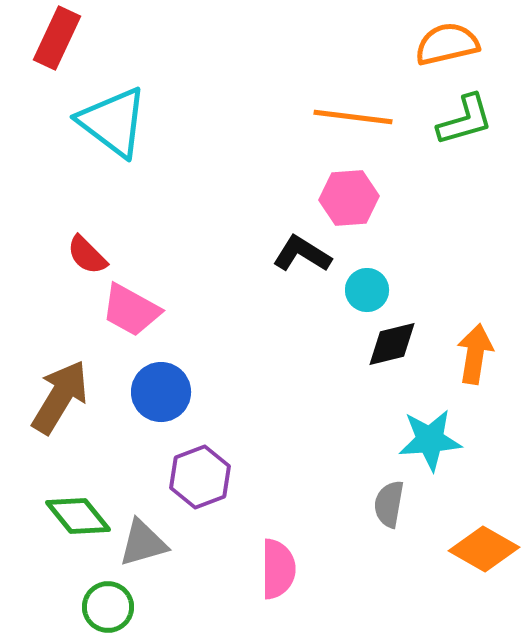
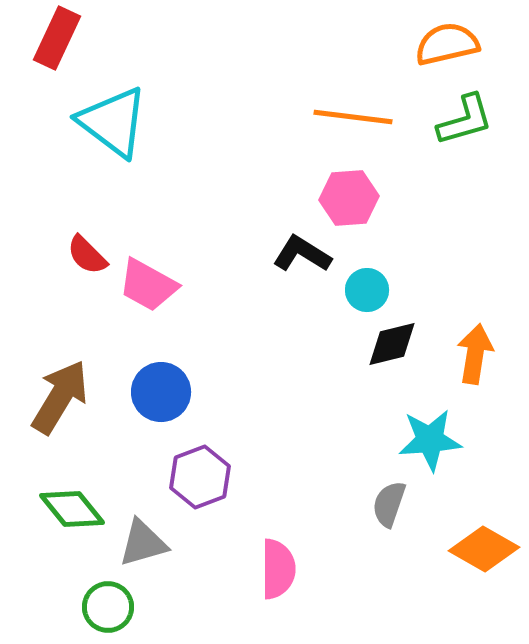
pink trapezoid: moved 17 px right, 25 px up
gray semicircle: rotated 9 degrees clockwise
green diamond: moved 6 px left, 7 px up
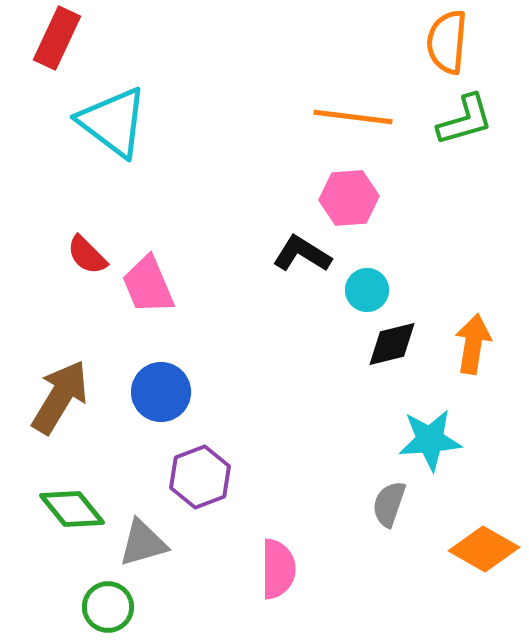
orange semicircle: moved 2 px up; rotated 72 degrees counterclockwise
pink trapezoid: rotated 38 degrees clockwise
orange arrow: moved 2 px left, 10 px up
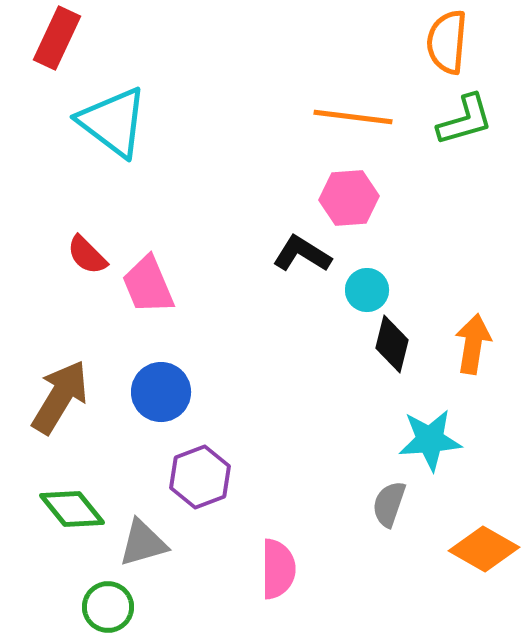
black diamond: rotated 62 degrees counterclockwise
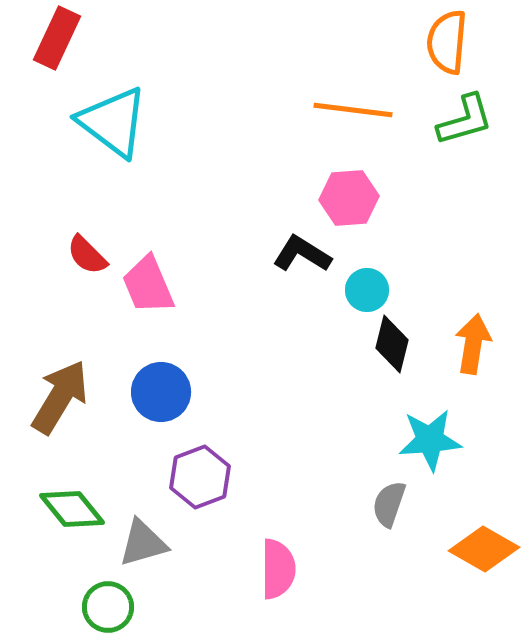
orange line: moved 7 px up
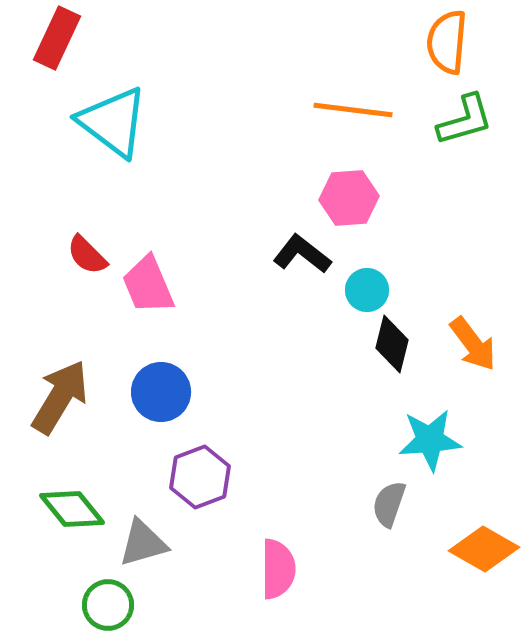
black L-shape: rotated 6 degrees clockwise
orange arrow: rotated 134 degrees clockwise
green circle: moved 2 px up
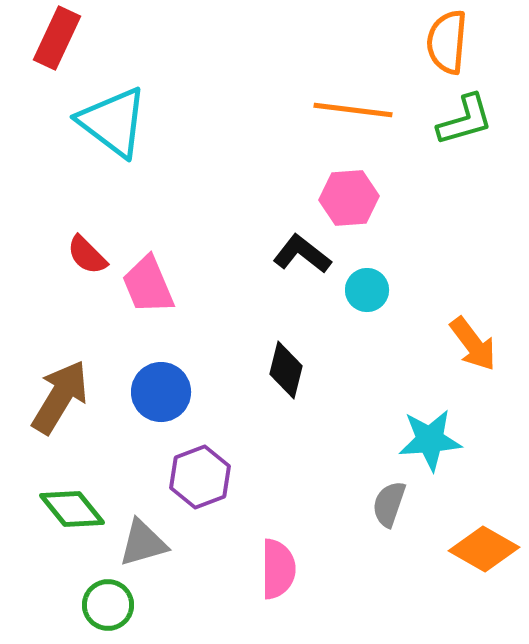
black diamond: moved 106 px left, 26 px down
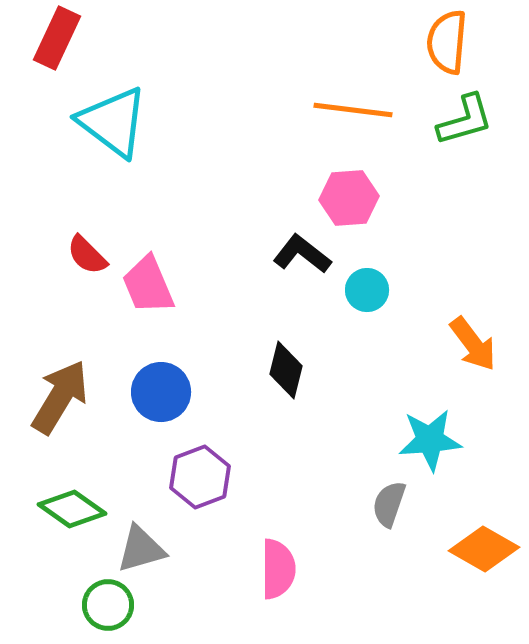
green diamond: rotated 16 degrees counterclockwise
gray triangle: moved 2 px left, 6 px down
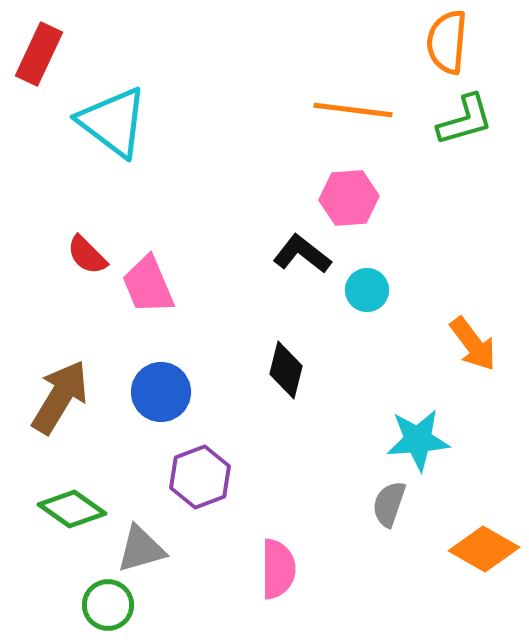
red rectangle: moved 18 px left, 16 px down
cyan star: moved 12 px left
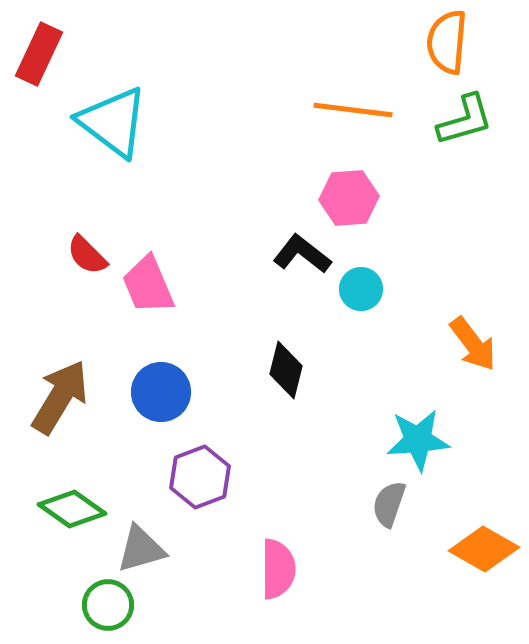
cyan circle: moved 6 px left, 1 px up
